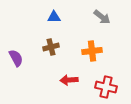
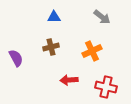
orange cross: rotated 18 degrees counterclockwise
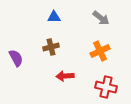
gray arrow: moved 1 px left, 1 px down
orange cross: moved 8 px right
red arrow: moved 4 px left, 4 px up
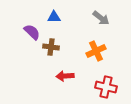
brown cross: rotated 21 degrees clockwise
orange cross: moved 4 px left
purple semicircle: moved 16 px right, 26 px up; rotated 18 degrees counterclockwise
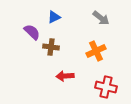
blue triangle: rotated 24 degrees counterclockwise
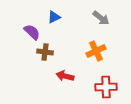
brown cross: moved 6 px left, 5 px down
red arrow: rotated 18 degrees clockwise
red cross: rotated 15 degrees counterclockwise
